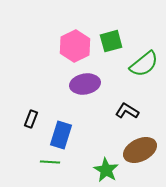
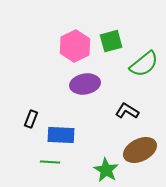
blue rectangle: rotated 76 degrees clockwise
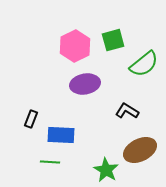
green square: moved 2 px right, 1 px up
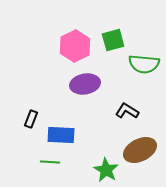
green semicircle: rotated 44 degrees clockwise
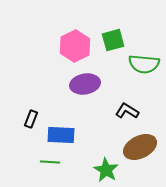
brown ellipse: moved 3 px up
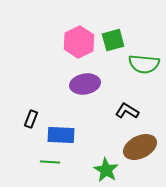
pink hexagon: moved 4 px right, 4 px up
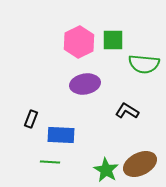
green square: rotated 15 degrees clockwise
brown ellipse: moved 17 px down
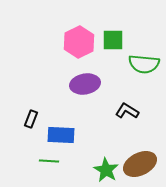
green line: moved 1 px left, 1 px up
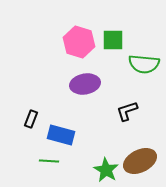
pink hexagon: rotated 16 degrees counterclockwise
black L-shape: rotated 50 degrees counterclockwise
blue rectangle: rotated 12 degrees clockwise
brown ellipse: moved 3 px up
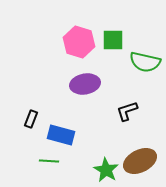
green semicircle: moved 1 px right, 2 px up; rotated 8 degrees clockwise
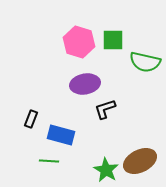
black L-shape: moved 22 px left, 2 px up
